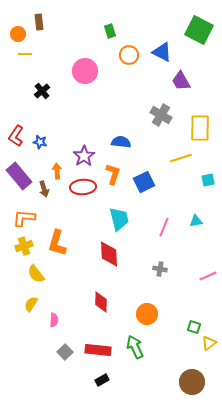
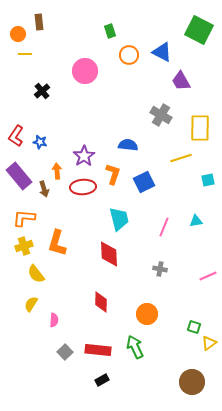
blue semicircle at (121, 142): moved 7 px right, 3 px down
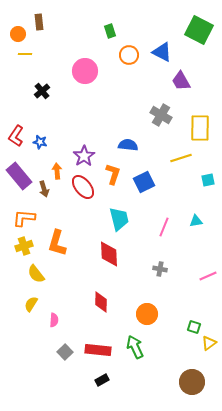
red ellipse at (83, 187): rotated 55 degrees clockwise
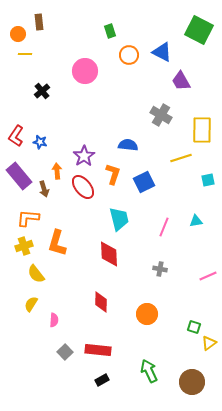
yellow rectangle at (200, 128): moved 2 px right, 2 px down
orange L-shape at (24, 218): moved 4 px right
green arrow at (135, 347): moved 14 px right, 24 px down
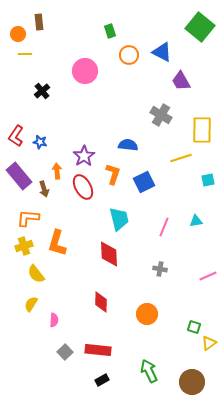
green square at (199, 30): moved 1 px right, 3 px up; rotated 12 degrees clockwise
red ellipse at (83, 187): rotated 10 degrees clockwise
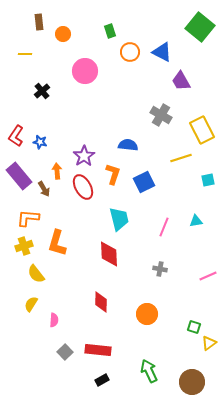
orange circle at (18, 34): moved 45 px right
orange circle at (129, 55): moved 1 px right, 3 px up
yellow rectangle at (202, 130): rotated 28 degrees counterclockwise
brown arrow at (44, 189): rotated 14 degrees counterclockwise
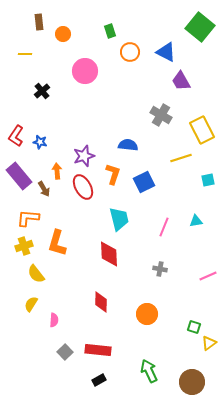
blue triangle at (162, 52): moved 4 px right
purple star at (84, 156): rotated 15 degrees clockwise
black rectangle at (102, 380): moved 3 px left
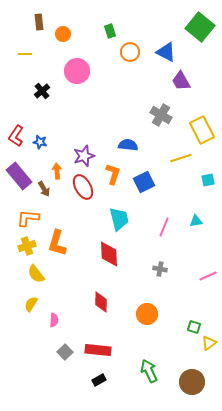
pink circle at (85, 71): moved 8 px left
yellow cross at (24, 246): moved 3 px right
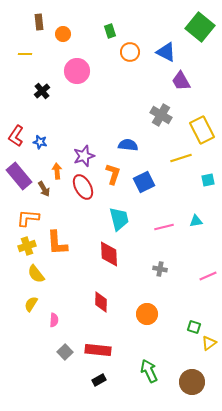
pink line at (164, 227): rotated 54 degrees clockwise
orange L-shape at (57, 243): rotated 20 degrees counterclockwise
